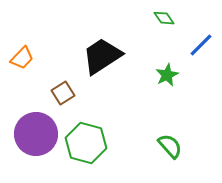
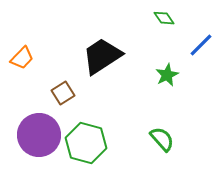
purple circle: moved 3 px right, 1 px down
green semicircle: moved 8 px left, 7 px up
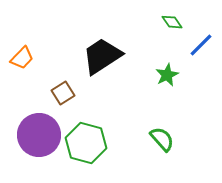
green diamond: moved 8 px right, 4 px down
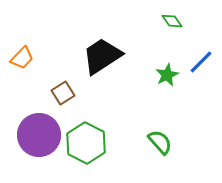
green diamond: moved 1 px up
blue line: moved 17 px down
green semicircle: moved 2 px left, 3 px down
green hexagon: rotated 12 degrees clockwise
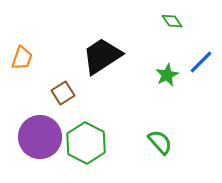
orange trapezoid: rotated 25 degrees counterclockwise
purple circle: moved 1 px right, 2 px down
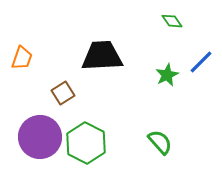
black trapezoid: rotated 30 degrees clockwise
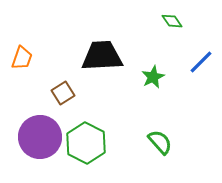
green star: moved 14 px left, 2 px down
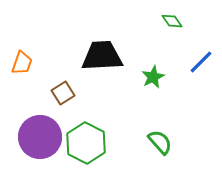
orange trapezoid: moved 5 px down
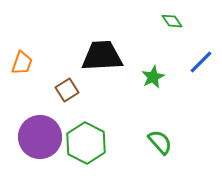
brown square: moved 4 px right, 3 px up
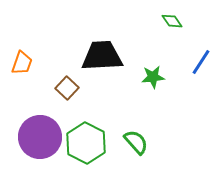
blue line: rotated 12 degrees counterclockwise
green star: rotated 20 degrees clockwise
brown square: moved 2 px up; rotated 15 degrees counterclockwise
green semicircle: moved 24 px left
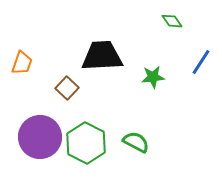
green semicircle: rotated 20 degrees counterclockwise
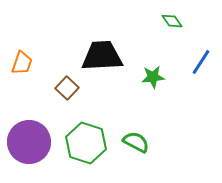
purple circle: moved 11 px left, 5 px down
green hexagon: rotated 9 degrees counterclockwise
